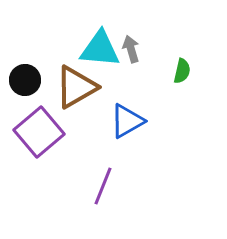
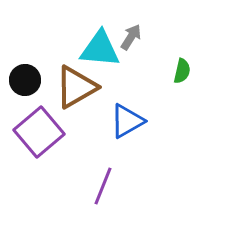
gray arrow: moved 12 px up; rotated 48 degrees clockwise
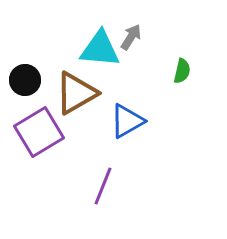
brown triangle: moved 6 px down
purple square: rotated 9 degrees clockwise
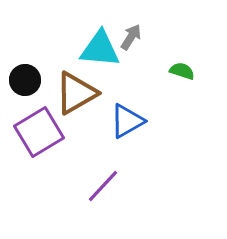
green semicircle: rotated 85 degrees counterclockwise
purple line: rotated 21 degrees clockwise
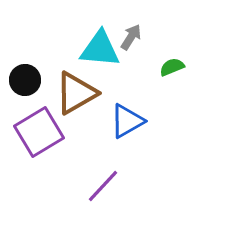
green semicircle: moved 10 px left, 4 px up; rotated 40 degrees counterclockwise
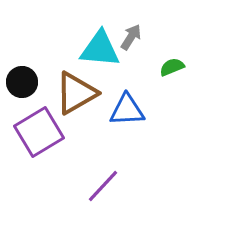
black circle: moved 3 px left, 2 px down
blue triangle: moved 11 px up; rotated 27 degrees clockwise
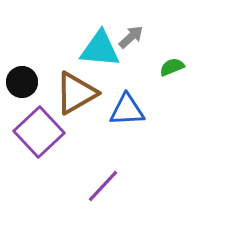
gray arrow: rotated 16 degrees clockwise
purple square: rotated 12 degrees counterclockwise
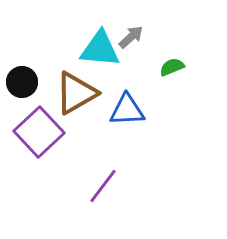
purple line: rotated 6 degrees counterclockwise
